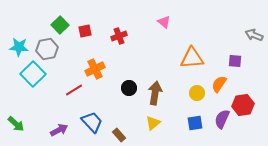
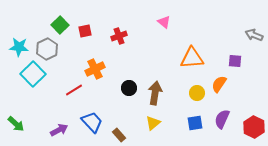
gray hexagon: rotated 15 degrees counterclockwise
red hexagon: moved 11 px right, 22 px down; rotated 25 degrees counterclockwise
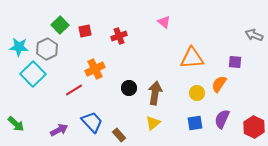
purple square: moved 1 px down
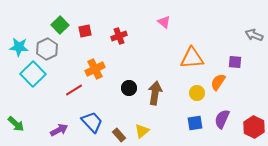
orange semicircle: moved 1 px left, 2 px up
yellow triangle: moved 11 px left, 8 px down
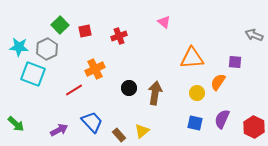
cyan square: rotated 25 degrees counterclockwise
blue square: rotated 21 degrees clockwise
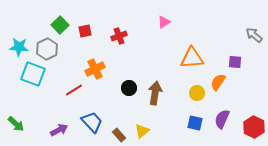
pink triangle: rotated 48 degrees clockwise
gray arrow: rotated 18 degrees clockwise
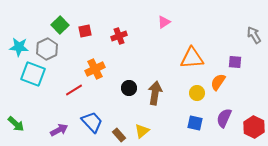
gray arrow: rotated 18 degrees clockwise
purple semicircle: moved 2 px right, 1 px up
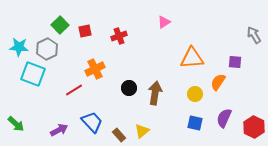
yellow circle: moved 2 px left, 1 px down
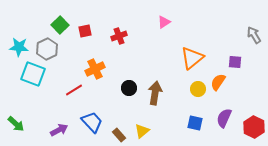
orange triangle: rotated 35 degrees counterclockwise
yellow circle: moved 3 px right, 5 px up
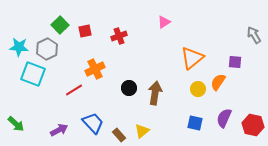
blue trapezoid: moved 1 px right, 1 px down
red hexagon: moved 1 px left, 2 px up; rotated 15 degrees counterclockwise
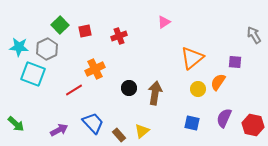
blue square: moved 3 px left
